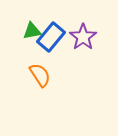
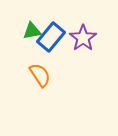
purple star: moved 1 px down
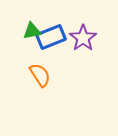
blue rectangle: rotated 28 degrees clockwise
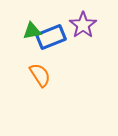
purple star: moved 13 px up
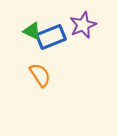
purple star: rotated 12 degrees clockwise
green triangle: rotated 36 degrees clockwise
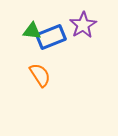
purple star: rotated 8 degrees counterclockwise
green triangle: rotated 18 degrees counterclockwise
